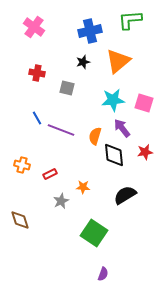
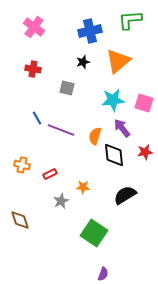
red cross: moved 4 px left, 4 px up
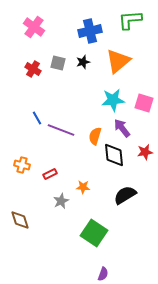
red cross: rotated 21 degrees clockwise
gray square: moved 9 px left, 25 px up
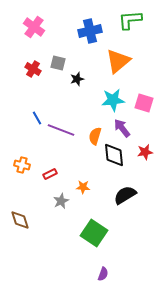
black star: moved 6 px left, 17 px down
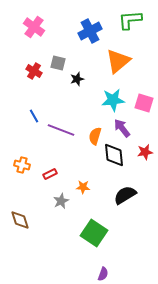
blue cross: rotated 15 degrees counterclockwise
red cross: moved 1 px right, 2 px down
blue line: moved 3 px left, 2 px up
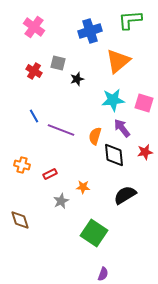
blue cross: rotated 10 degrees clockwise
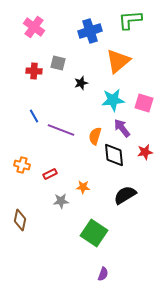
red cross: rotated 28 degrees counterclockwise
black star: moved 4 px right, 4 px down
gray star: rotated 21 degrees clockwise
brown diamond: rotated 30 degrees clockwise
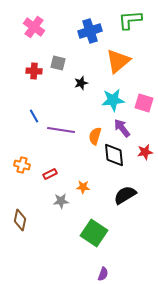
purple line: rotated 12 degrees counterclockwise
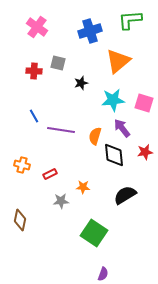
pink cross: moved 3 px right
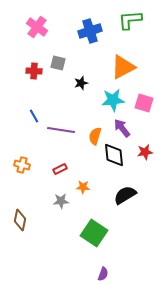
orange triangle: moved 5 px right, 6 px down; rotated 12 degrees clockwise
red rectangle: moved 10 px right, 5 px up
